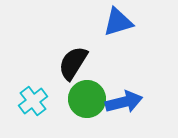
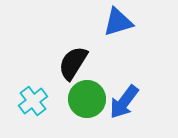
blue arrow: rotated 141 degrees clockwise
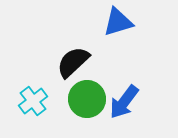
black semicircle: moved 1 px up; rotated 15 degrees clockwise
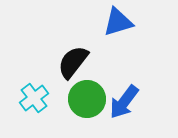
black semicircle: rotated 9 degrees counterclockwise
cyan cross: moved 1 px right, 3 px up
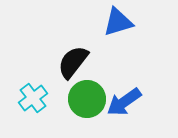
cyan cross: moved 1 px left
blue arrow: rotated 18 degrees clockwise
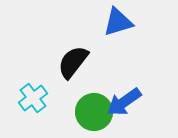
green circle: moved 7 px right, 13 px down
